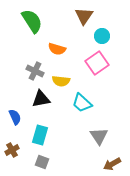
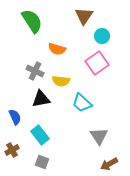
cyan rectangle: rotated 54 degrees counterclockwise
brown arrow: moved 3 px left
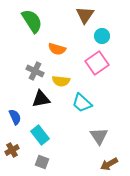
brown triangle: moved 1 px right, 1 px up
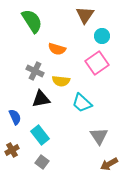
gray square: rotated 16 degrees clockwise
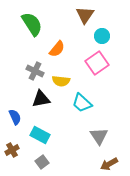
green semicircle: moved 3 px down
orange semicircle: rotated 66 degrees counterclockwise
cyan rectangle: rotated 24 degrees counterclockwise
gray square: rotated 16 degrees clockwise
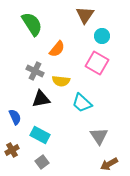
pink square: rotated 25 degrees counterclockwise
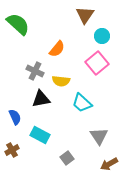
green semicircle: moved 14 px left; rotated 15 degrees counterclockwise
pink square: rotated 20 degrees clockwise
gray square: moved 25 px right, 4 px up
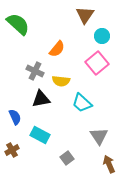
brown arrow: rotated 96 degrees clockwise
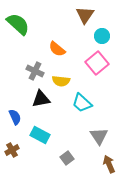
orange semicircle: rotated 90 degrees clockwise
